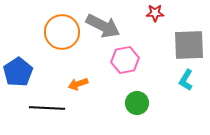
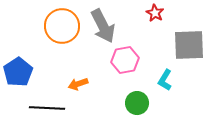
red star: rotated 30 degrees clockwise
gray arrow: rotated 36 degrees clockwise
orange circle: moved 6 px up
cyan L-shape: moved 21 px left
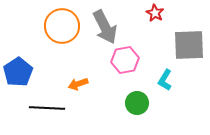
gray arrow: moved 2 px right, 1 px down
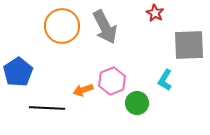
pink hexagon: moved 13 px left, 21 px down; rotated 12 degrees counterclockwise
orange arrow: moved 5 px right, 6 px down
